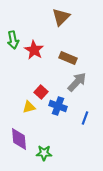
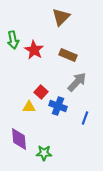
brown rectangle: moved 3 px up
yellow triangle: rotated 16 degrees clockwise
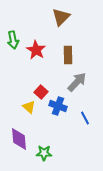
red star: moved 2 px right
brown rectangle: rotated 66 degrees clockwise
yellow triangle: rotated 40 degrees clockwise
blue line: rotated 48 degrees counterclockwise
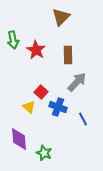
blue cross: moved 1 px down
blue line: moved 2 px left, 1 px down
green star: rotated 21 degrees clockwise
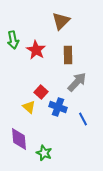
brown triangle: moved 4 px down
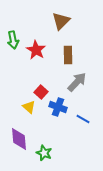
blue line: rotated 32 degrees counterclockwise
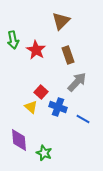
brown rectangle: rotated 18 degrees counterclockwise
yellow triangle: moved 2 px right
purple diamond: moved 1 px down
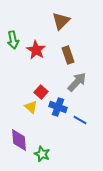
blue line: moved 3 px left, 1 px down
green star: moved 2 px left, 1 px down
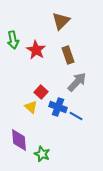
blue line: moved 4 px left, 4 px up
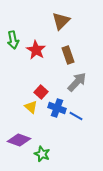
blue cross: moved 1 px left, 1 px down
purple diamond: rotated 65 degrees counterclockwise
